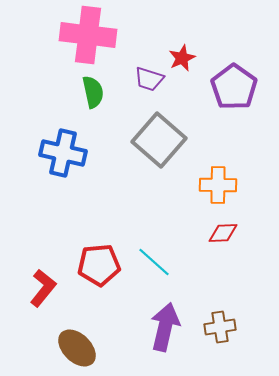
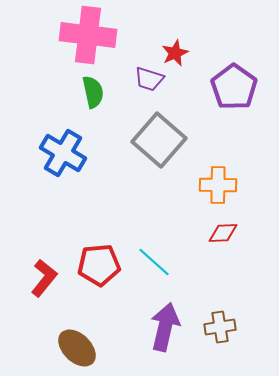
red star: moved 7 px left, 5 px up
blue cross: rotated 18 degrees clockwise
red L-shape: moved 1 px right, 10 px up
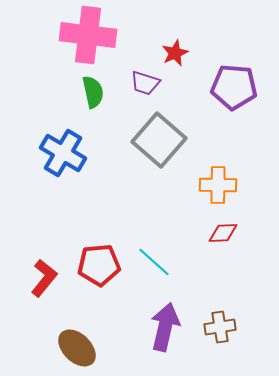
purple trapezoid: moved 4 px left, 4 px down
purple pentagon: rotated 30 degrees counterclockwise
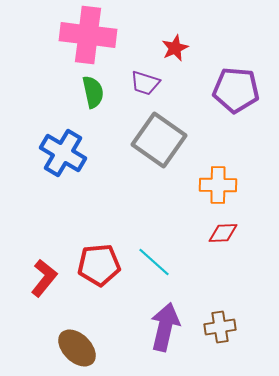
red star: moved 5 px up
purple pentagon: moved 2 px right, 3 px down
gray square: rotated 6 degrees counterclockwise
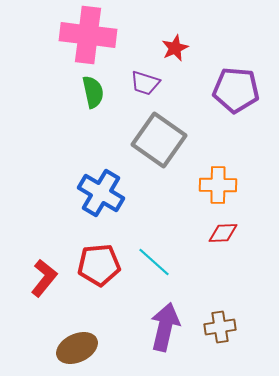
blue cross: moved 38 px right, 40 px down
brown ellipse: rotated 69 degrees counterclockwise
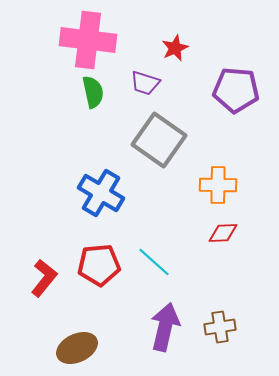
pink cross: moved 5 px down
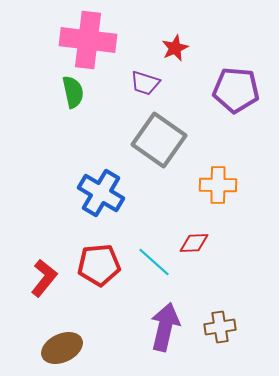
green semicircle: moved 20 px left
red diamond: moved 29 px left, 10 px down
brown ellipse: moved 15 px left
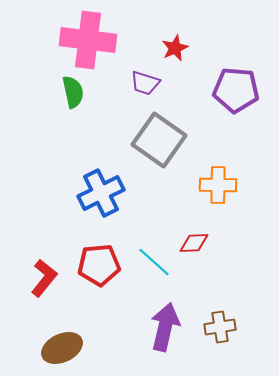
blue cross: rotated 33 degrees clockwise
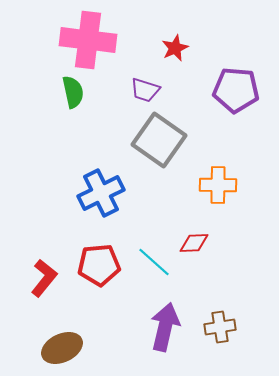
purple trapezoid: moved 7 px down
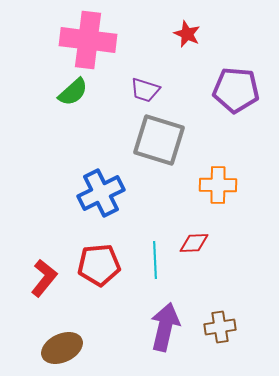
red star: moved 12 px right, 14 px up; rotated 24 degrees counterclockwise
green semicircle: rotated 60 degrees clockwise
gray square: rotated 18 degrees counterclockwise
cyan line: moved 1 px right, 2 px up; rotated 45 degrees clockwise
